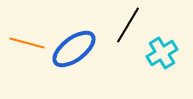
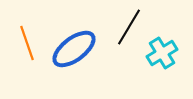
black line: moved 1 px right, 2 px down
orange line: rotated 56 degrees clockwise
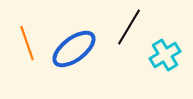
cyan cross: moved 3 px right, 2 px down
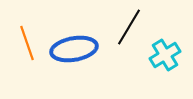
blue ellipse: rotated 27 degrees clockwise
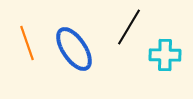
blue ellipse: rotated 66 degrees clockwise
cyan cross: rotated 32 degrees clockwise
